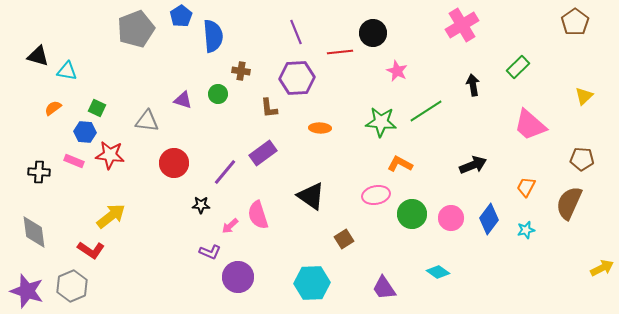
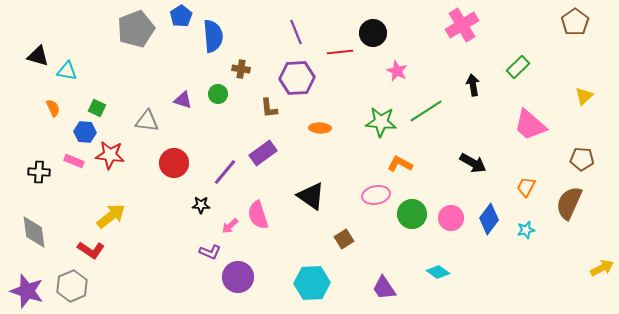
brown cross at (241, 71): moved 2 px up
orange semicircle at (53, 108): rotated 102 degrees clockwise
black arrow at (473, 165): moved 2 px up; rotated 52 degrees clockwise
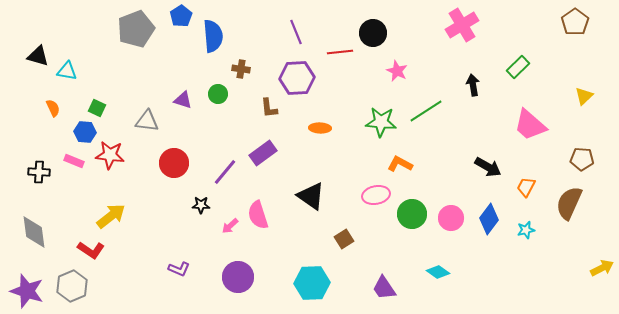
black arrow at (473, 163): moved 15 px right, 4 px down
purple L-shape at (210, 252): moved 31 px left, 17 px down
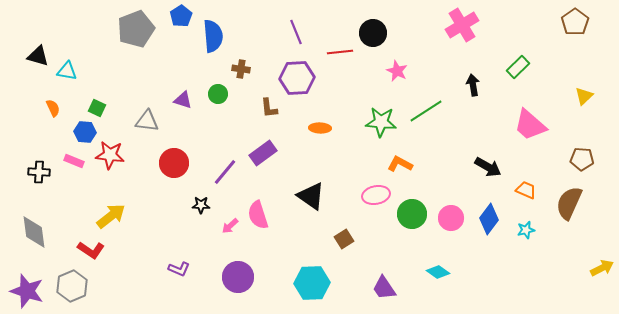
orange trapezoid at (526, 187): moved 3 px down; rotated 85 degrees clockwise
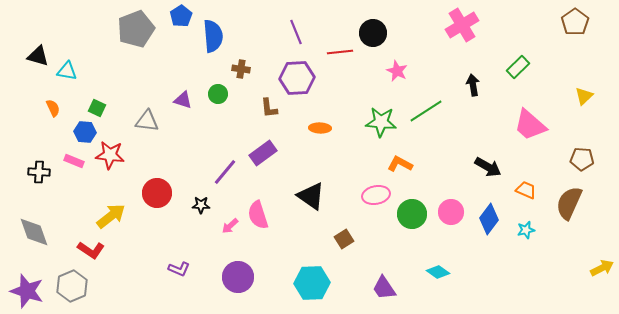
red circle at (174, 163): moved 17 px left, 30 px down
pink circle at (451, 218): moved 6 px up
gray diamond at (34, 232): rotated 12 degrees counterclockwise
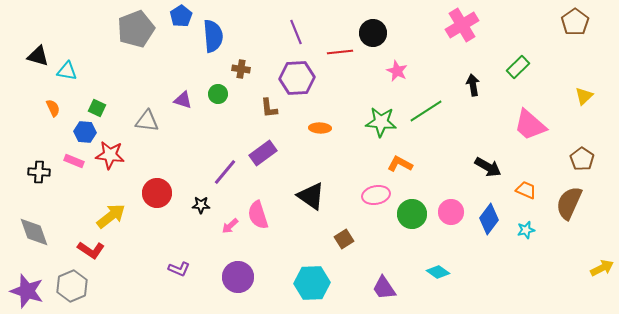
brown pentagon at (582, 159): rotated 30 degrees clockwise
